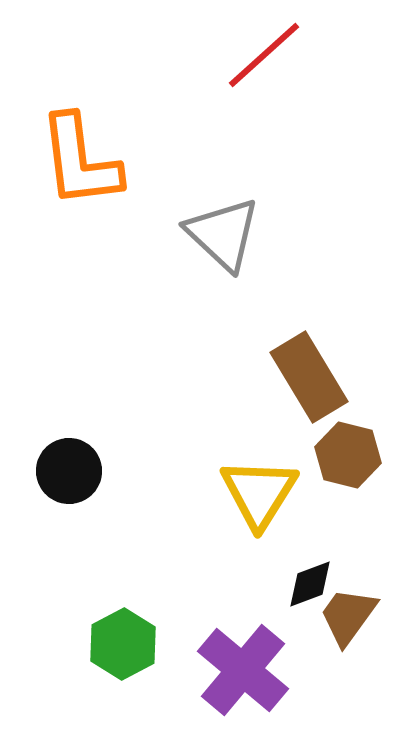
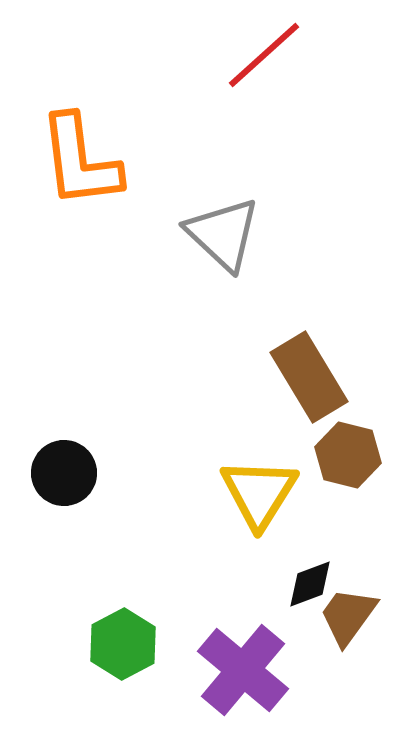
black circle: moved 5 px left, 2 px down
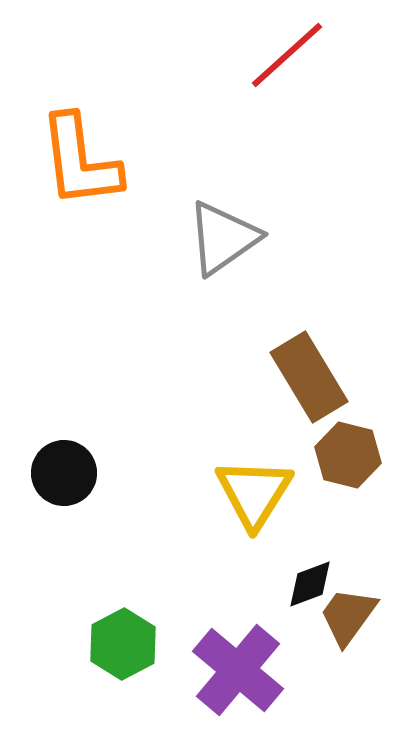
red line: moved 23 px right
gray triangle: moved 4 px down; rotated 42 degrees clockwise
yellow triangle: moved 5 px left
purple cross: moved 5 px left
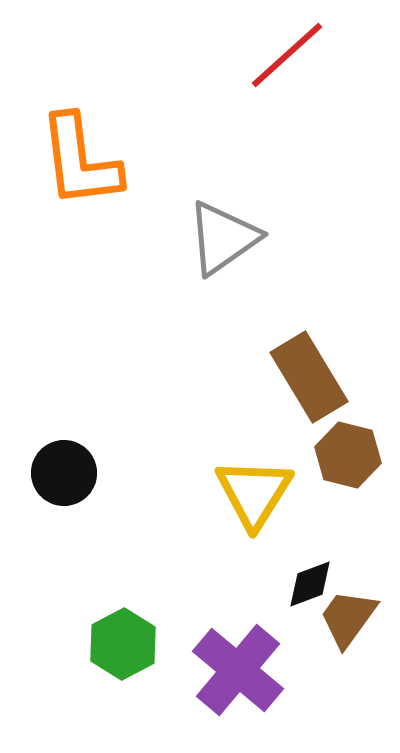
brown trapezoid: moved 2 px down
